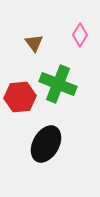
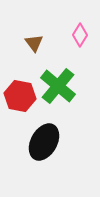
green cross: moved 2 px down; rotated 18 degrees clockwise
red hexagon: moved 1 px up; rotated 16 degrees clockwise
black ellipse: moved 2 px left, 2 px up
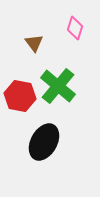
pink diamond: moved 5 px left, 7 px up; rotated 15 degrees counterclockwise
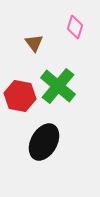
pink diamond: moved 1 px up
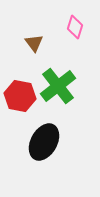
green cross: rotated 12 degrees clockwise
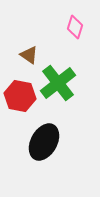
brown triangle: moved 5 px left, 12 px down; rotated 18 degrees counterclockwise
green cross: moved 3 px up
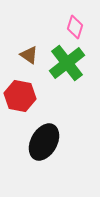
green cross: moved 9 px right, 20 px up
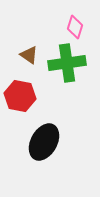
green cross: rotated 30 degrees clockwise
